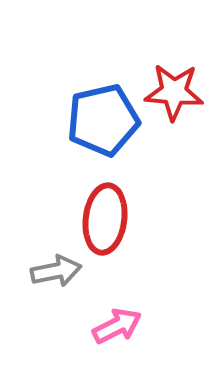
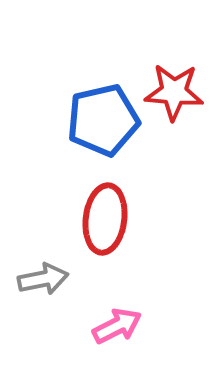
gray arrow: moved 13 px left, 8 px down
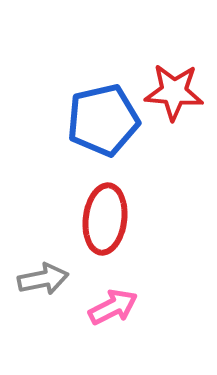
pink arrow: moved 4 px left, 19 px up
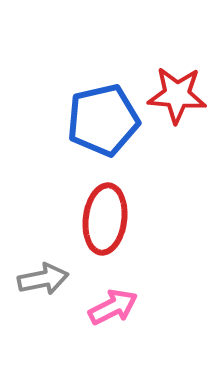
red star: moved 3 px right, 3 px down
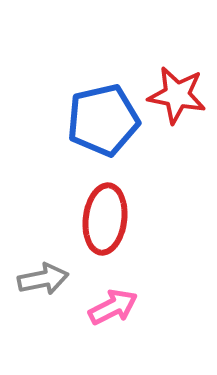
red star: rotated 6 degrees clockwise
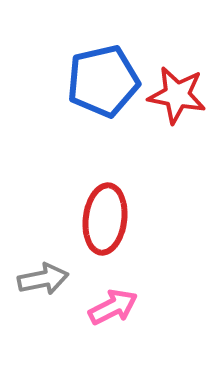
blue pentagon: moved 39 px up
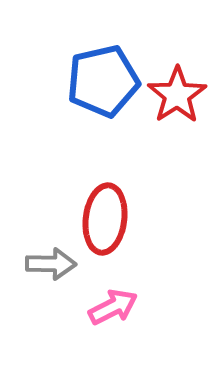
red star: rotated 28 degrees clockwise
gray arrow: moved 8 px right, 15 px up; rotated 12 degrees clockwise
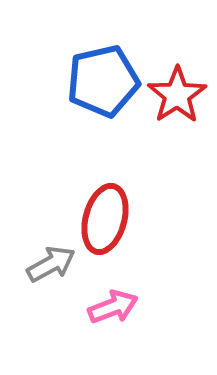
red ellipse: rotated 8 degrees clockwise
gray arrow: rotated 30 degrees counterclockwise
pink arrow: rotated 6 degrees clockwise
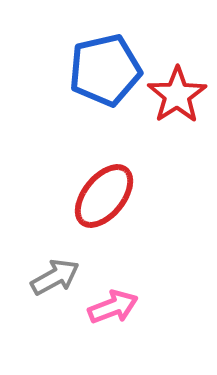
blue pentagon: moved 2 px right, 11 px up
red ellipse: moved 1 px left, 23 px up; rotated 24 degrees clockwise
gray arrow: moved 4 px right, 13 px down
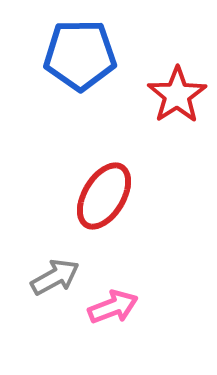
blue pentagon: moved 25 px left, 15 px up; rotated 12 degrees clockwise
red ellipse: rotated 8 degrees counterclockwise
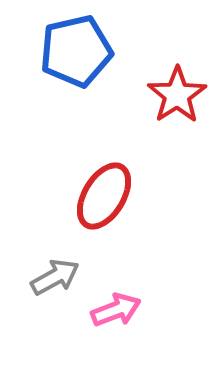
blue pentagon: moved 4 px left, 4 px up; rotated 12 degrees counterclockwise
pink arrow: moved 3 px right, 3 px down
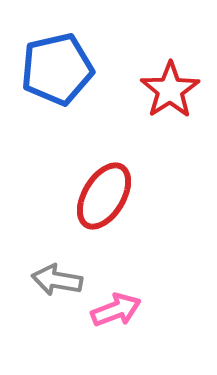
blue pentagon: moved 19 px left, 18 px down
red star: moved 7 px left, 5 px up
gray arrow: moved 2 px right, 3 px down; rotated 141 degrees counterclockwise
